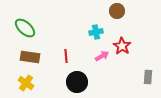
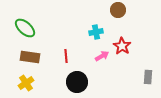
brown circle: moved 1 px right, 1 px up
yellow cross: rotated 21 degrees clockwise
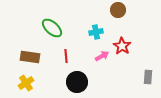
green ellipse: moved 27 px right
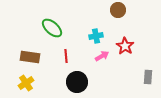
cyan cross: moved 4 px down
red star: moved 3 px right
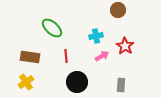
gray rectangle: moved 27 px left, 8 px down
yellow cross: moved 1 px up
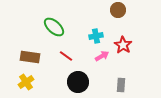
green ellipse: moved 2 px right, 1 px up
red star: moved 2 px left, 1 px up
red line: rotated 48 degrees counterclockwise
black circle: moved 1 px right
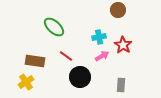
cyan cross: moved 3 px right, 1 px down
brown rectangle: moved 5 px right, 4 px down
black circle: moved 2 px right, 5 px up
